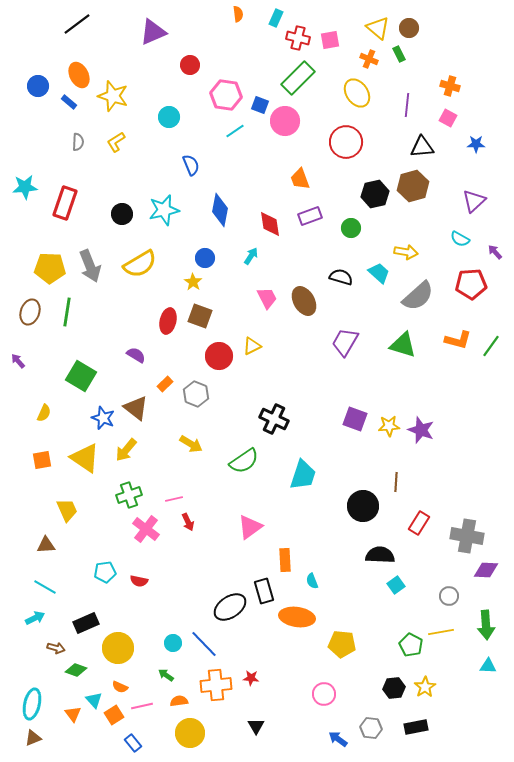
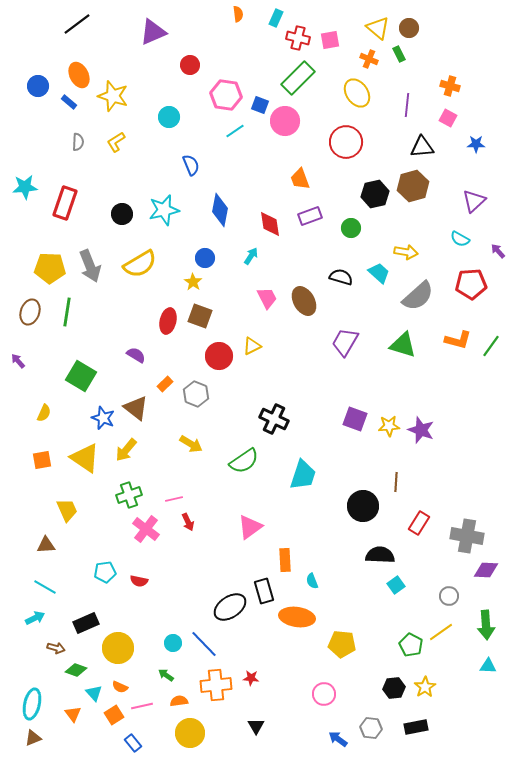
purple arrow at (495, 252): moved 3 px right, 1 px up
yellow line at (441, 632): rotated 25 degrees counterclockwise
cyan triangle at (94, 700): moved 7 px up
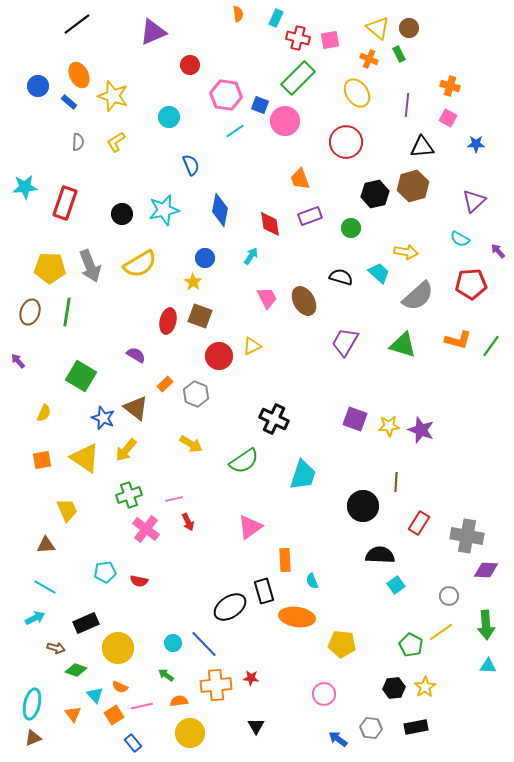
cyan triangle at (94, 693): moved 1 px right, 2 px down
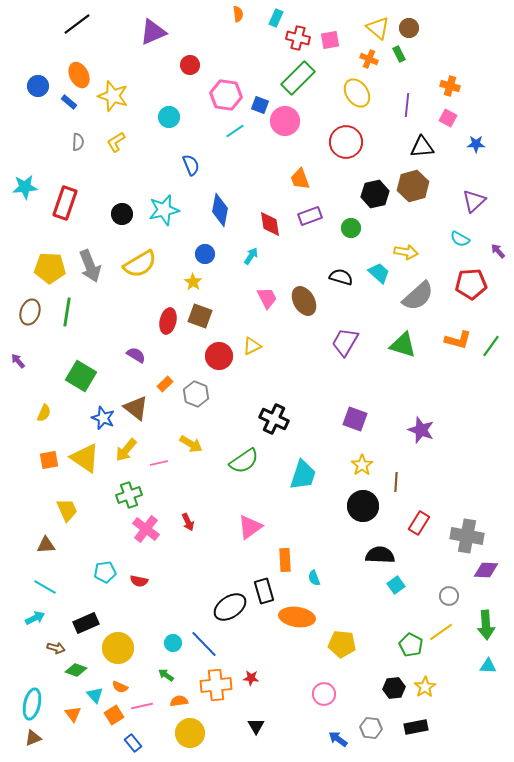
blue circle at (205, 258): moved 4 px up
yellow star at (389, 426): moved 27 px left, 39 px down; rotated 30 degrees counterclockwise
orange square at (42, 460): moved 7 px right
pink line at (174, 499): moved 15 px left, 36 px up
cyan semicircle at (312, 581): moved 2 px right, 3 px up
